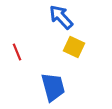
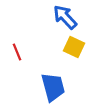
blue arrow: moved 4 px right
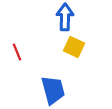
blue arrow: rotated 44 degrees clockwise
blue trapezoid: moved 3 px down
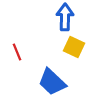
blue trapezoid: moved 1 px left, 8 px up; rotated 148 degrees clockwise
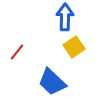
yellow square: rotated 30 degrees clockwise
red line: rotated 60 degrees clockwise
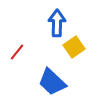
blue arrow: moved 8 px left, 6 px down
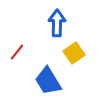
yellow square: moved 6 px down
blue trapezoid: moved 4 px left, 1 px up; rotated 16 degrees clockwise
